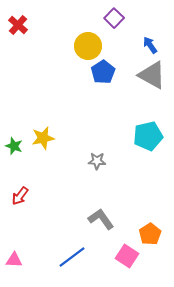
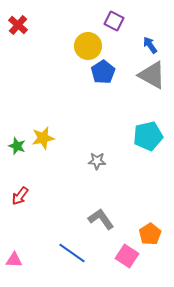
purple square: moved 3 px down; rotated 18 degrees counterclockwise
green star: moved 3 px right
blue line: moved 4 px up; rotated 72 degrees clockwise
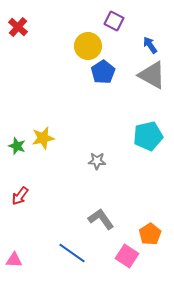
red cross: moved 2 px down
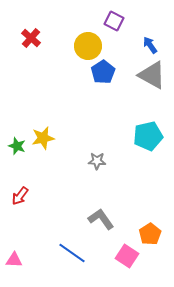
red cross: moved 13 px right, 11 px down
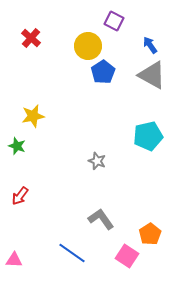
yellow star: moved 10 px left, 22 px up
gray star: rotated 18 degrees clockwise
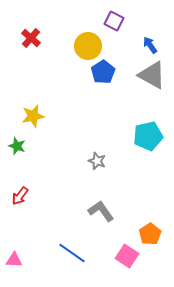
gray L-shape: moved 8 px up
